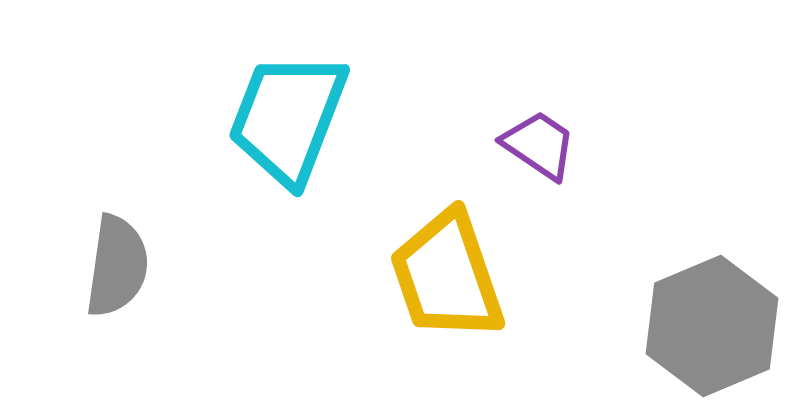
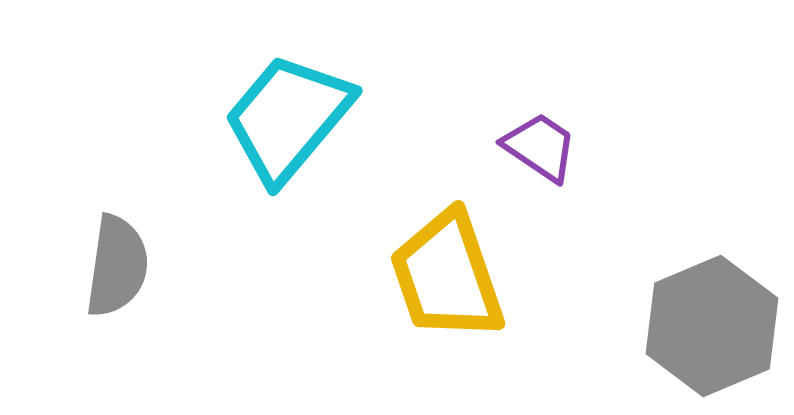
cyan trapezoid: rotated 19 degrees clockwise
purple trapezoid: moved 1 px right, 2 px down
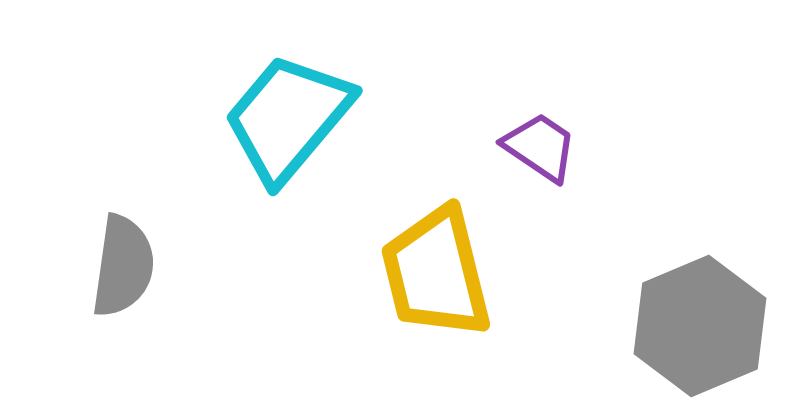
gray semicircle: moved 6 px right
yellow trapezoid: moved 11 px left, 3 px up; rotated 5 degrees clockwise
gray hexagon: moved 12 px left
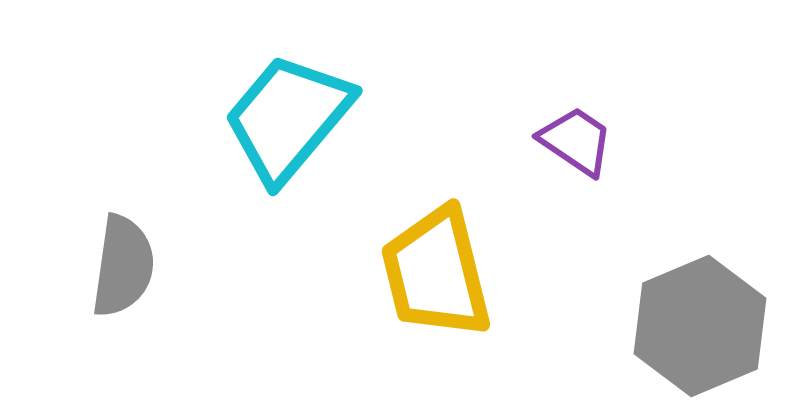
purple trapezoid: moved 36 px right, 6 px up
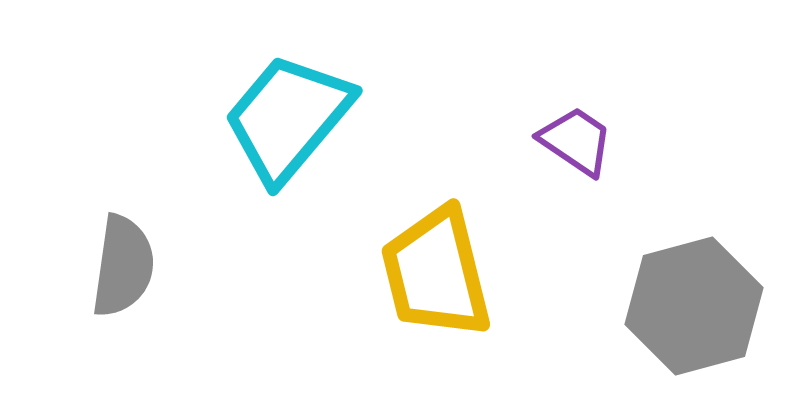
gray hexagon: moved 6 px left, 20 px up; rotated 8 degrees clockwise
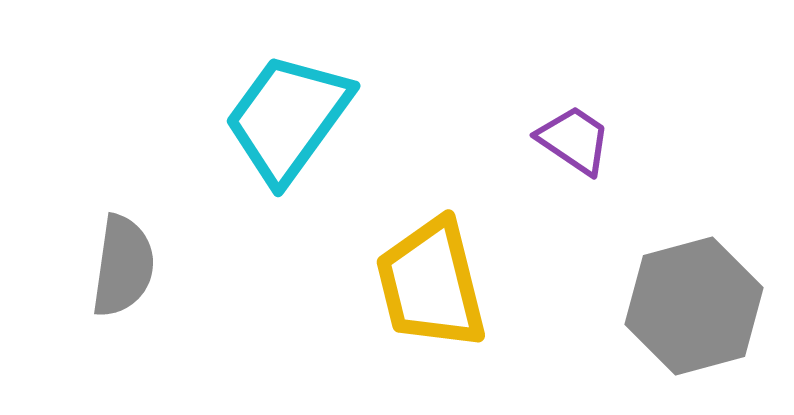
cyan trapezoid: rotated 4 degrees counterclockwise
purple trapezoid: moved 2 px left, 1 px up
yellow trapezoid: moved 5 px left, 11 px down
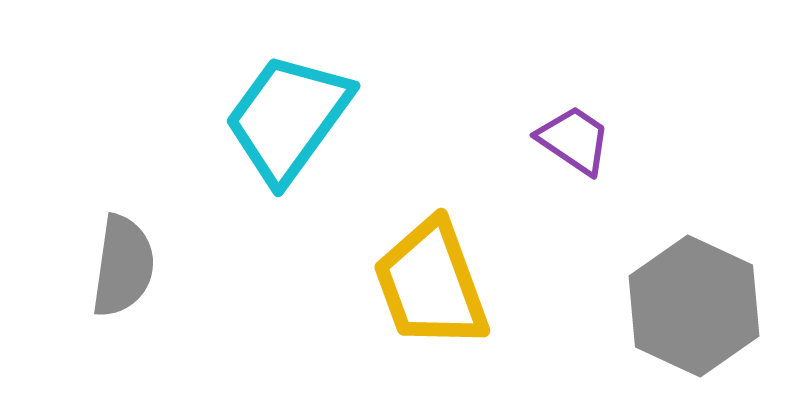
yellow trapezoid: rotated 6 degrees counterclockwise
gray hexagon: rotated 20 degrees counterclockwise
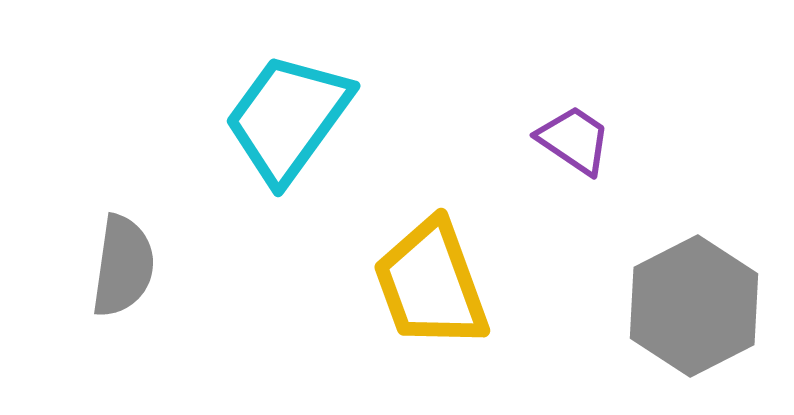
gray hexagon: rotated 8 degrees clockwise
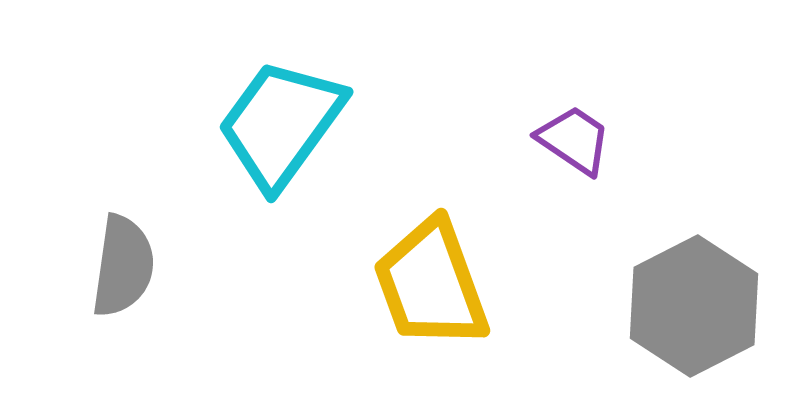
cyan trapezoid: moved 7 px left, 6 px down
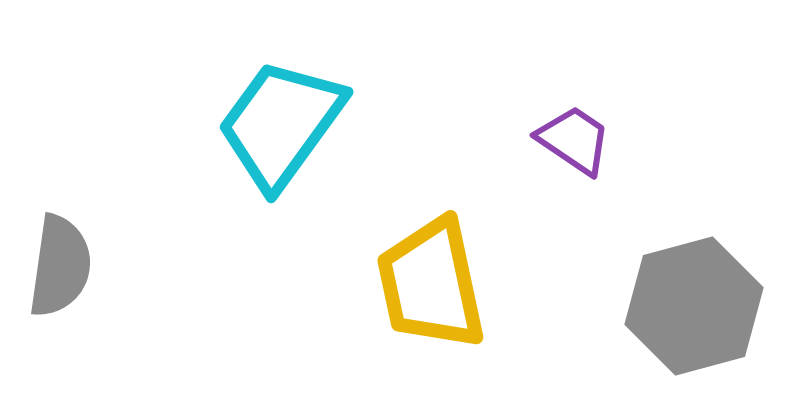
gray semicircle: moved 63 px left
yellow trapezoid: rotated 8 degrees clockwise
gray hexagon: rotated 12 degrees clockwise
